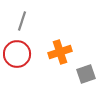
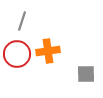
orange cross: moved 12 px left, 1 px up; rotated 10 degrees clockwise
gray square: rotated 18 degrees clockwise
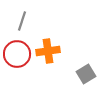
gray square: rotated 30 degrees counterclockwise
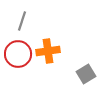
red circle: moved 1 px right
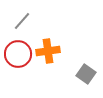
gray line: rotated 24 degrees clockwise
gray square: rotated 24 degrees counterclockwise
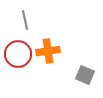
gray line: moved 3 px right, 1 px up; rotated 54 degrees counterclockwise
gray square: moved 1 px left, 1 px down; rotated 12 degrees counterclockwise
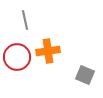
red circle: moved 1 px left, 3 px down
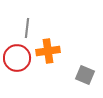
gray line: moved 2 px right, 8 px down; rotated 18 degrees clockwise
red circle: moved 1 px down
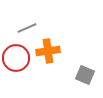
gray line: rotated 60 degrees clockwise
red circle: moved 1 px left
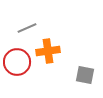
red circle: moved 1 px right, 4 px down
gray square: rotated 12 degrees counterclockwise
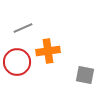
gray line: moved 4 px left
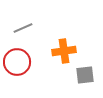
orange cross: moved 16 px right
gray square: rotated 18 degrees counterclockwise
